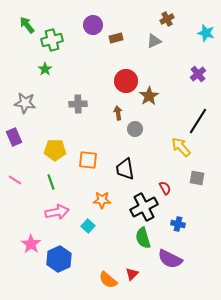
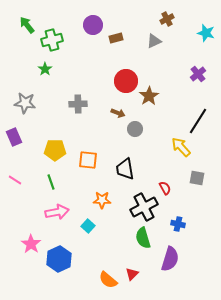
brown arrow: rotated 120 degrees clockwise
purple semicircle: rotated 100 degrees counterclockwise
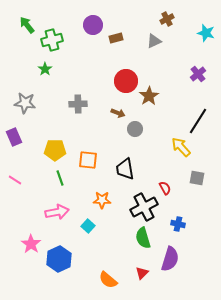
green line: moved 9 px right, 4 px up
red triangle: moved 10 px right, 1 px up
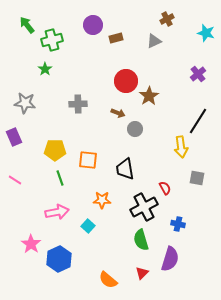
yellow arrow: rotated 145 degrees counterclockwise
green semicircle: moved 2 px left, 2 px down
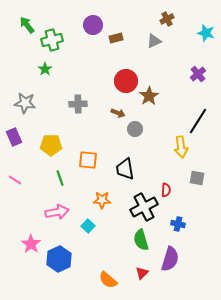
yellow pentagon: moved 4 px left, 5 px up
red semicircle: moved 1 px right, 2 px down; rotated 32 degrees clockwise
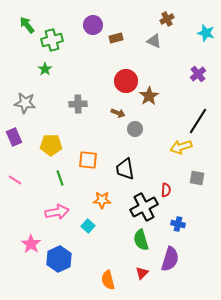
gray triangle: rotated 49 degrees clockwise
yellow arrow: rotated 80 degrees clockwise
orange semicircle: rotated 36 degrees clockwise
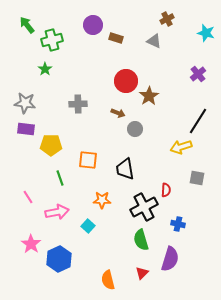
brown rectangle: rotated 32 degrees clockwise
purple rectangle: moved 12 px right, 8 px up; rotated 60 degrees counterclockwise
pink line: moved 13 px right, 17 px down; rotated 24 degrees clockwise
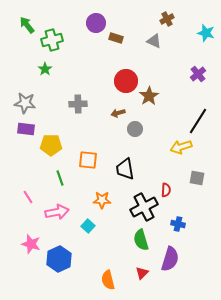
purple circle: moved 3 px right, 2 px up
brown arrow: rotated 144 degrees clockwise
pink star: rotated 18 degrees counterclockwise
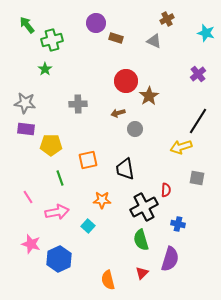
orange square: rotated 18 degrees counterclockwise
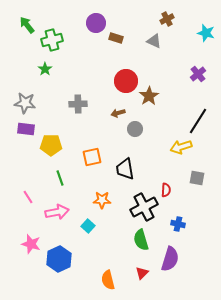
orange square: moved 4 px right, 3 px up
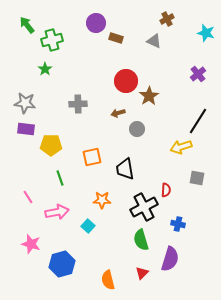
gray circle: moved 2 px right
blue hexagon: moved 3 px right, 5 px down; rotated 10 degrees clockwise
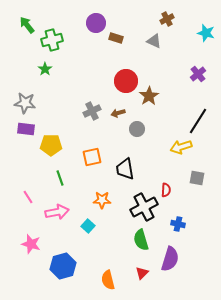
gray cross: moved 14 px right, 7 px down; rotated 24 degrees counterclockwise
blue hexagon: moved 1 px right, 2 px down
